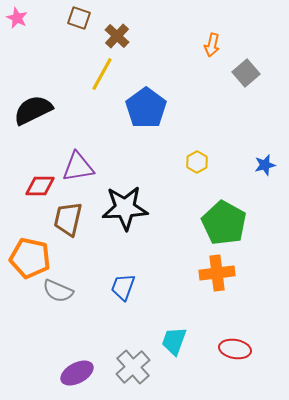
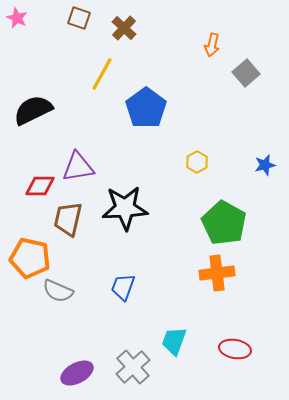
brown cross: moved 7 px right, 8 px up
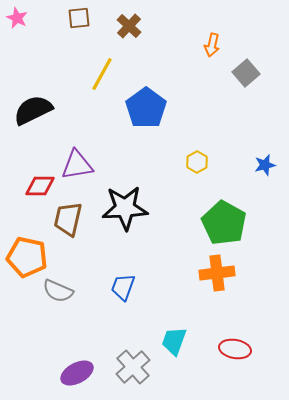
brown square: rotated 25 degrees counterclockwise
brown cross: moved 5 px right, 2 px up
purple triangle: moved 1 px left, 2 px up
orange pentagon: moved 3 px left, 1 px up
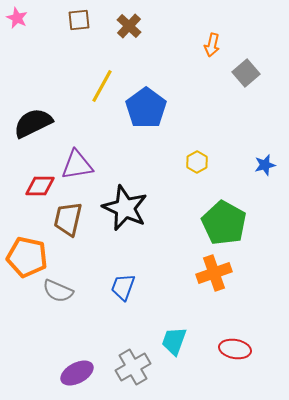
brown square: moved 2 px down
yellow line: moved 12 px down
black semicircle: moved 13 px down
black star: rotated 27 degrees clockwise
orange cross: moved 3 px left; rotated 12 degrees counterclockwise
gray cross: rotated 12 degrees clockwise
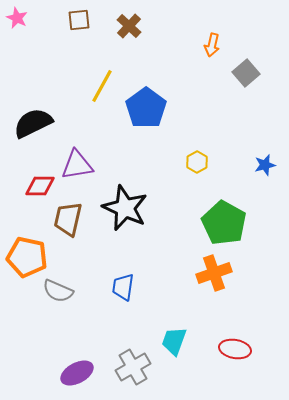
blue trapezoid: rotated 12 degrees counterclockwise
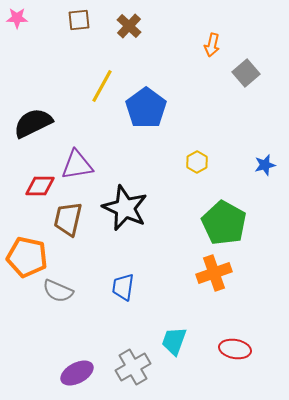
pink star: rotated 25 degrees counterclockwise
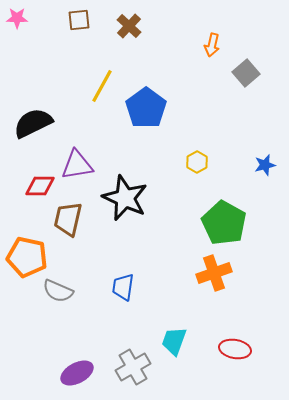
black star: moved 10 px up
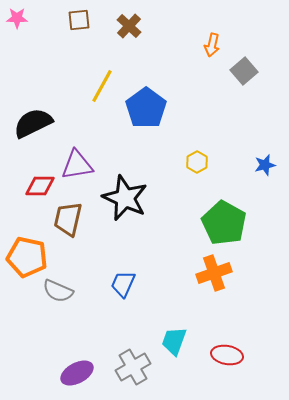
gray square: moved 2 px left, 2 px up
blue trapezoid: moved 3 px up; rotated 16 degrees clockwise
red ellipse: moved 8 px left, 6 px down
